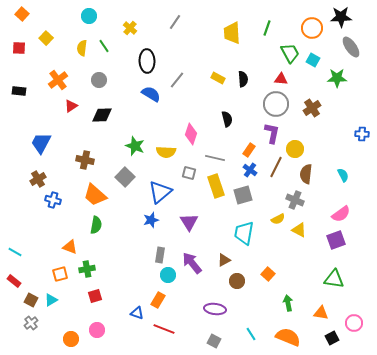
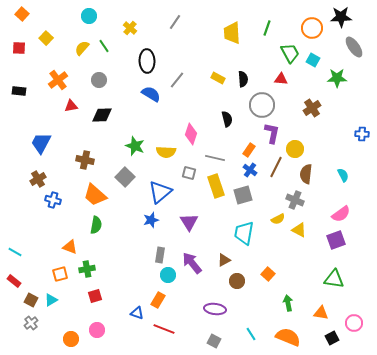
gray ellipse at (351, 47): moved 3 px right
yellow semicircle at (82, 48): rotated 35 degrees clockwise
gray circle at (276, 104): moved 14 px left, 1 px down
red triangle at (71, 106): rotated 24 degrees clockwise
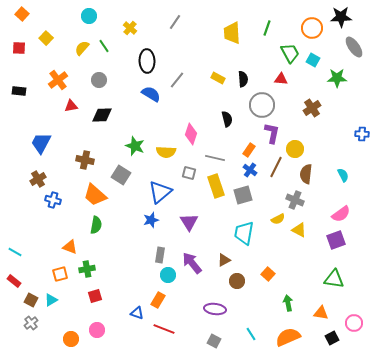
gray square at (125, 177): moved 4 px left, 2 px up; rotated 12 degrees counterclockwise
orange semicircle at (288, 337): rotated 45 degrees counterclockwise
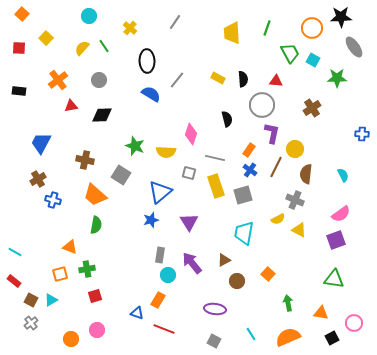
red triangle at (281, 79): moved 5 px left, 2 px down
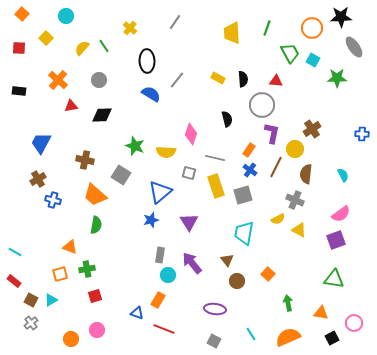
cyan circle at (89, 16): moved 23 px left
orange cross at (58, 80): rotated 12 degrees counterclockwise
brown cross at (312, 108): moved 21 px down
brown triangle at (224, 260): moved 3 px right; rotated 40 degrees counterclockwise
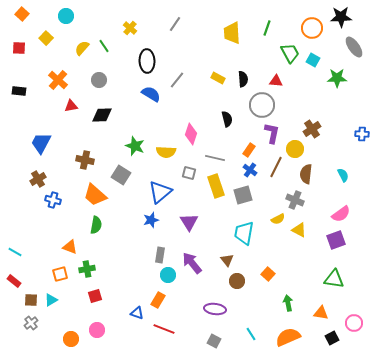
gray line at (175, 22): moved 2 px down
brown square at (31, 300): rotated 24 degrees counterclockwise
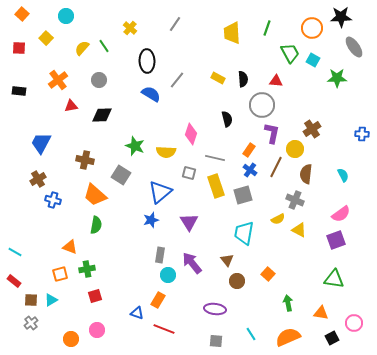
orange cross at (58, 80): rotated 12 degrees clockwise
gray square at (214, 341): moved 2 px right; rotated 24 degrees counterclockwise
